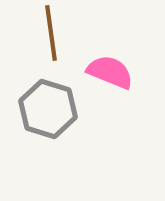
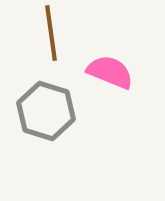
gray hexagon: moved 2 px left, 2 px down
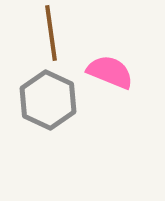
gray hexagon: moved 2 px right, 11 px up; rotated 8 degrees clockwise
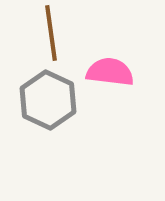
pink semicircle: rotated 15 degrees counterclockwise
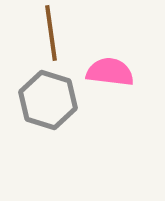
gray hexagon: rotated 8 degrees counterclockwise
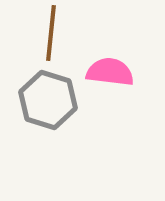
brown line: rotated 14 degrees clockwise
